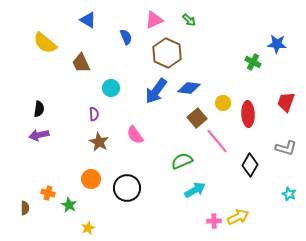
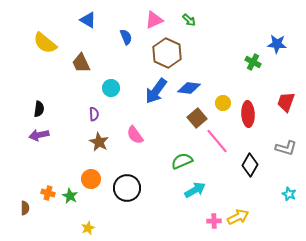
green star: moved 1 px right, 9 px up
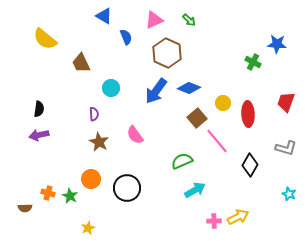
blue triangle: moved 16 px right, 4 px up
yellow semicircle: moved 4 px up
blue diamond: rotated 15 degrees clockwise
brown semicircle: rotated 88 degrees clockwise
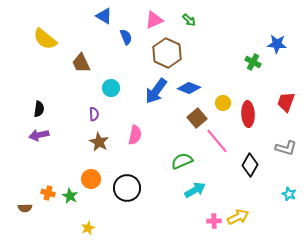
pink semicircle: rotated 132 degrees counterclockwise
